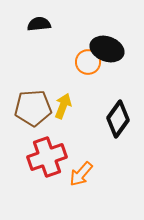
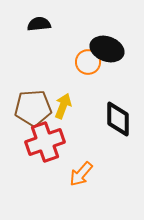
black diamond: rotated 36 degrees counterclockwise
red cross: moved 2 px left, 15 px up
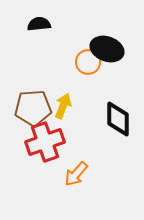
orange arrow: moved 5 px left
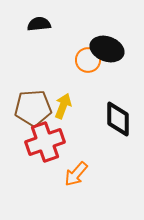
orange circle: moved 2 px up
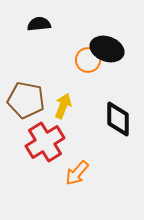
brown pentagon: moved 7 px left, 8 px up; rotated 15 degrees clockwise
red cross: rotated 12 degrees counterclockwise
orange arrow: moved 1 px right, 1 px up
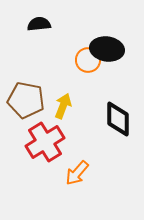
black ellipse: rotated 12 degrees counterclockwise
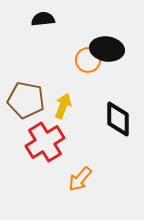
black semicircle: moved 4 px right, 5 px up
orange arrow: moved 3 px right, 6 px down
